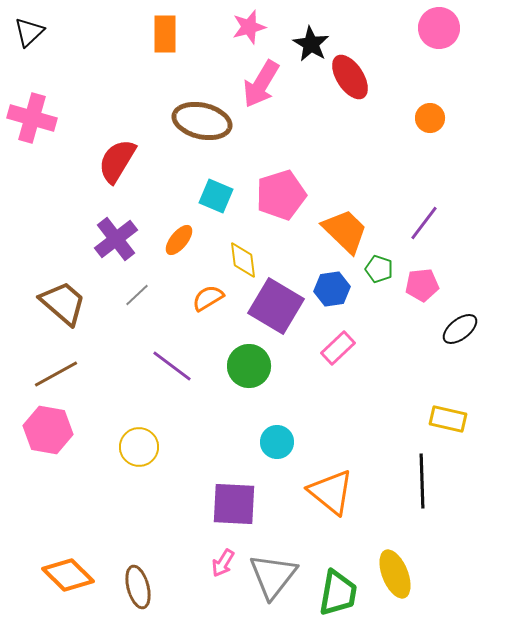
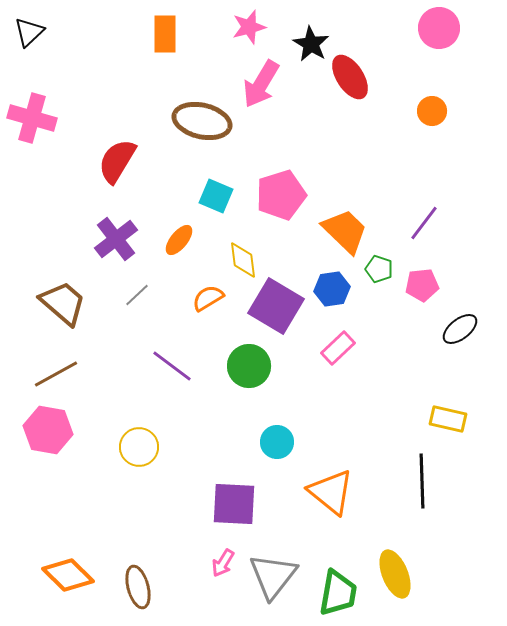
orange circle at (430, 118): moved 2 px right, 7 px up
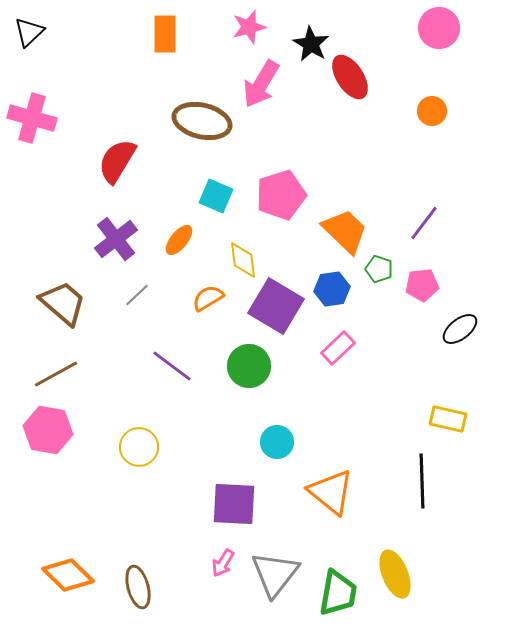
gray triangle at (273, 576): moved 2 px right, 2 px up
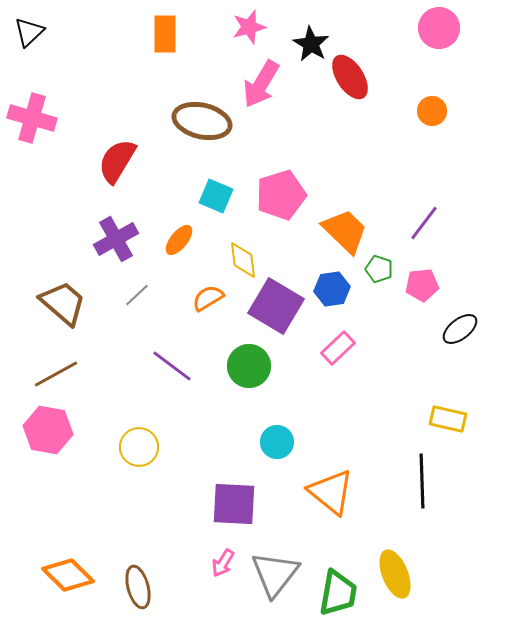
purple cross at (116, 239): rotated 9 degrees clockwise
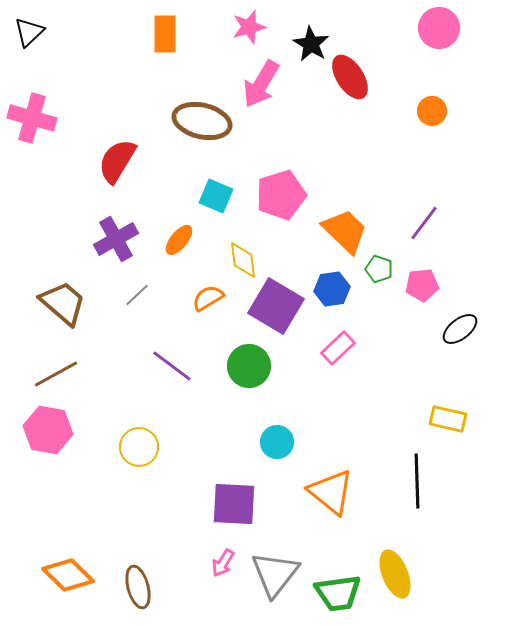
black line at (422, 481): moved 5 px left
green trapezoid at (338, 593): rotated 72 degrees clockwise
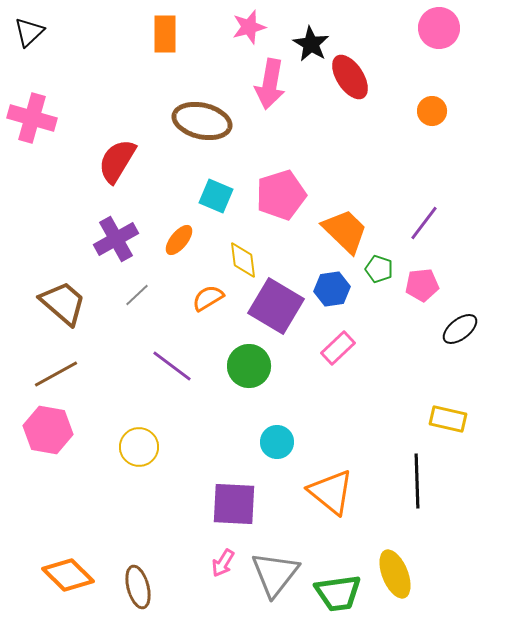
pink arrow at (261, 84): moved 9 px right; rotated 21 degrees counterclockwise
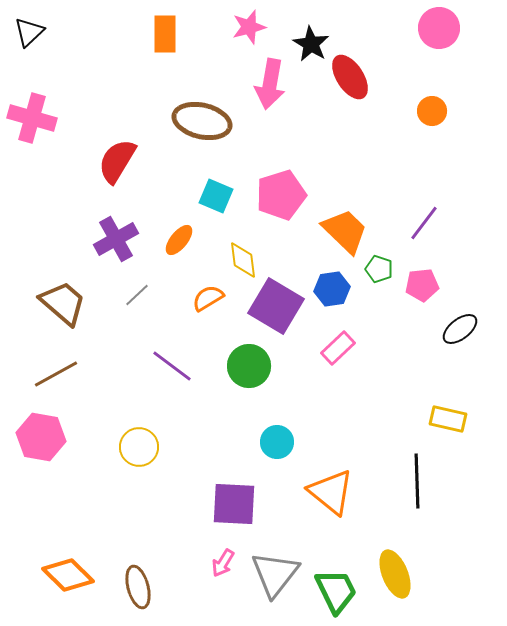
pink hexagon at (48, 430): moved 7 px left, 7 px down
green trapezoid at (338, 593): moved 2 px left, 2 px up; rotated 108 degrees counterclockwise
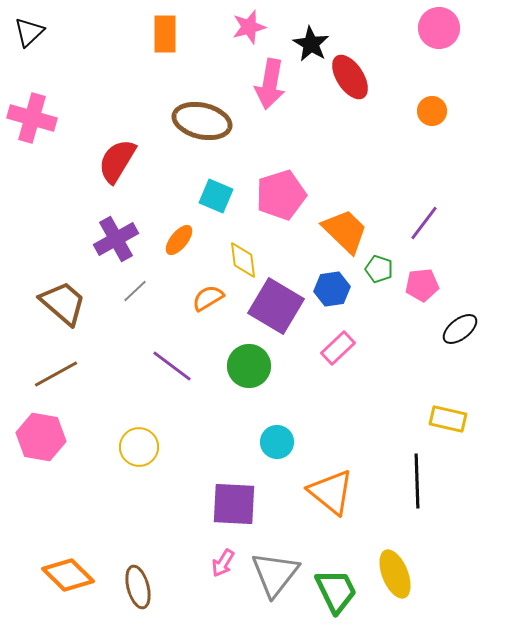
gray line at (137, 295): moved 2 px left, 4 px up
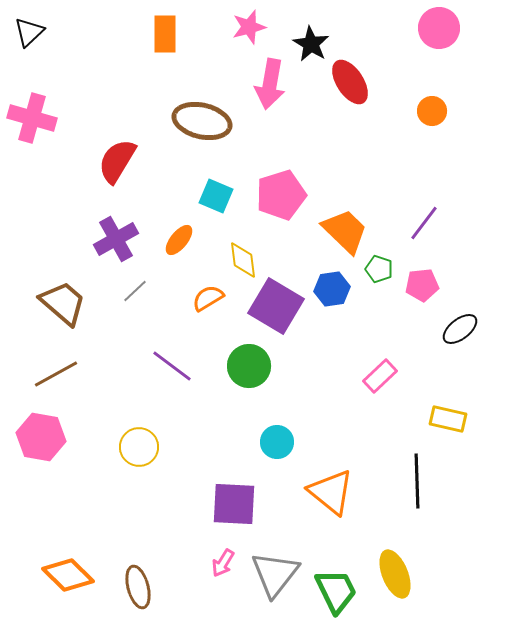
red ellipse at (350, 77): moved 5 px down
pink rectangle at (338, 348): moved 42 px right, 28 px down
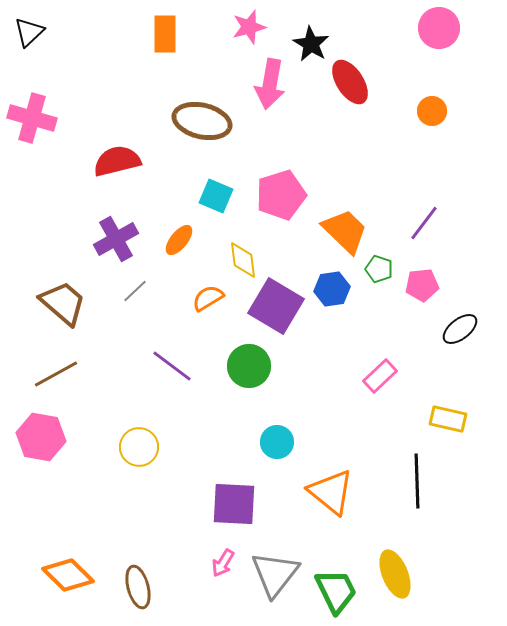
red semicircle at (117, 161): rotated 45 degrees clockwise
